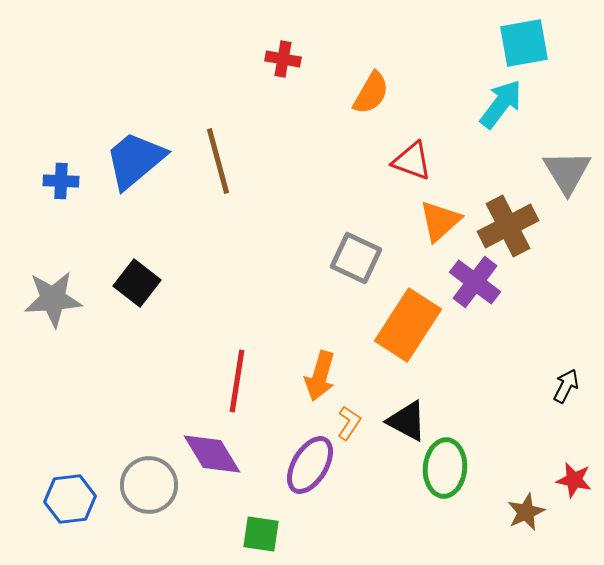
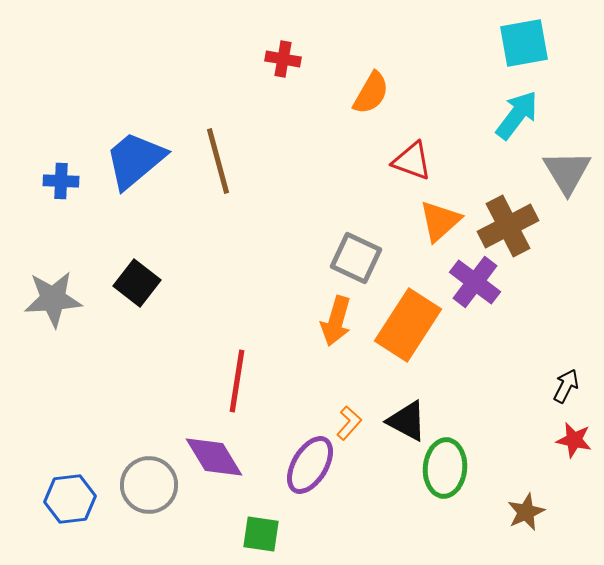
cyan arrow: moved 16 px right, 11 px down
orange arrow: moved 16 px right, 55 px up
orange L-shape: rotated 8 degrees clockwise
purple diamond: moved 2 px right, 3 px down
red star: moved 40 px up
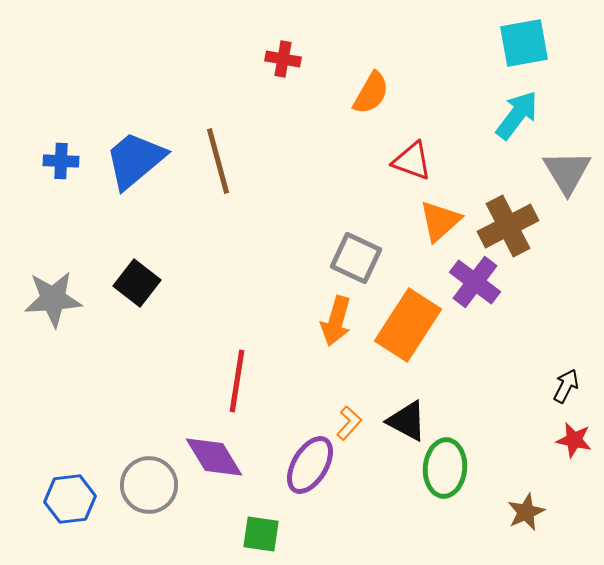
blue cross: moved 20 px up
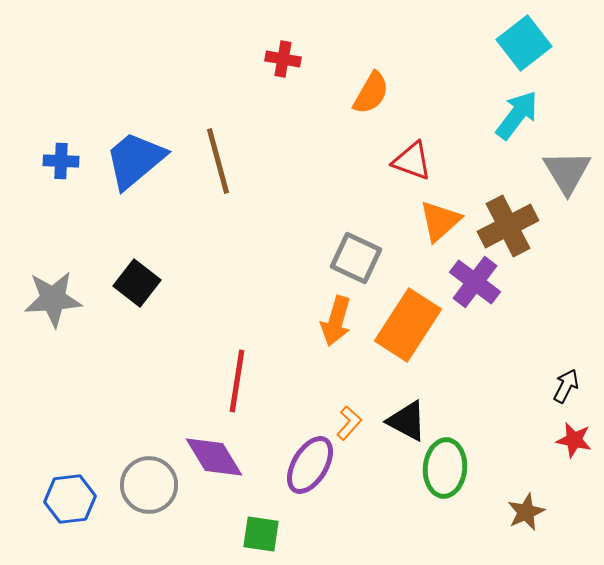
cyan square: rotated 28 degrees counterclockwise
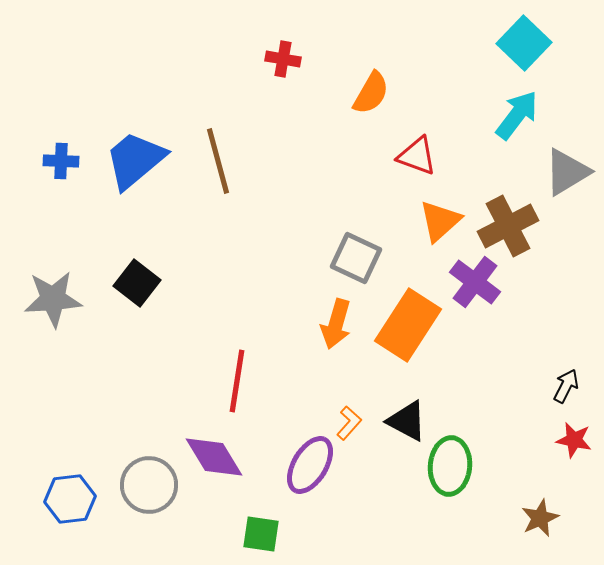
cyan square: rotated 8 degrees counterclockwise
red triangle: moved 5 px right, 5 px up
gray triangle: rotated 30 degrees clockwise
orange arrow: moved 3 px down
green ellipse: moved 5 px right, 2 px up
brown star: moved 14 px right, 6 px down
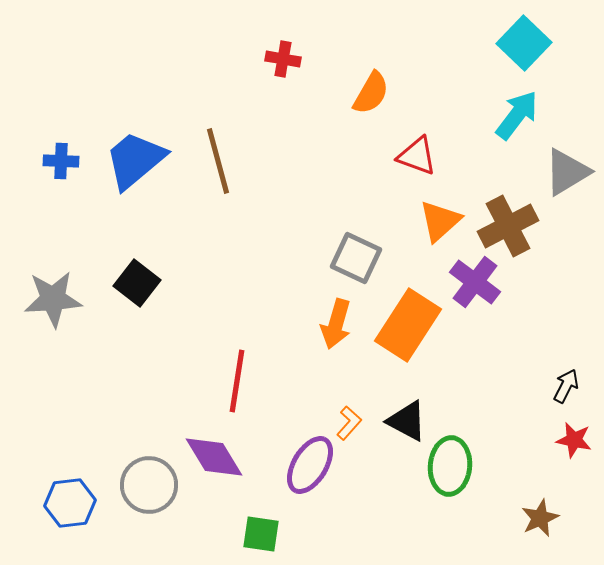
blue hexagon: moved 4 px down
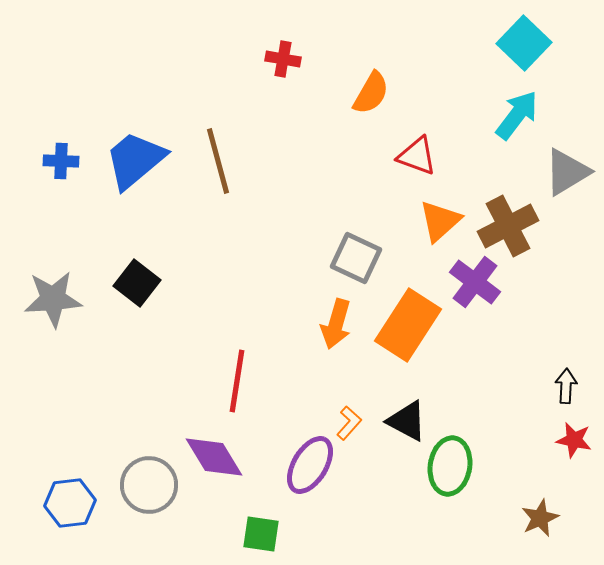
black arrow: rotated 24 degrees counterclockwise
green ellipse: rotated 4 degrees clockwise
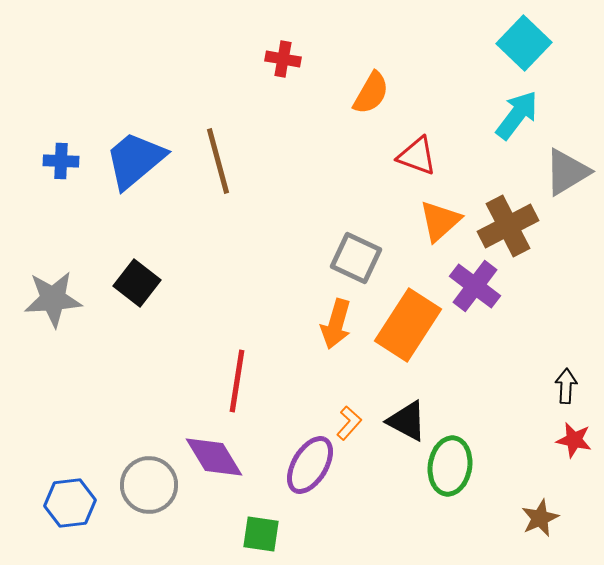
purple cross: moved 4 px down
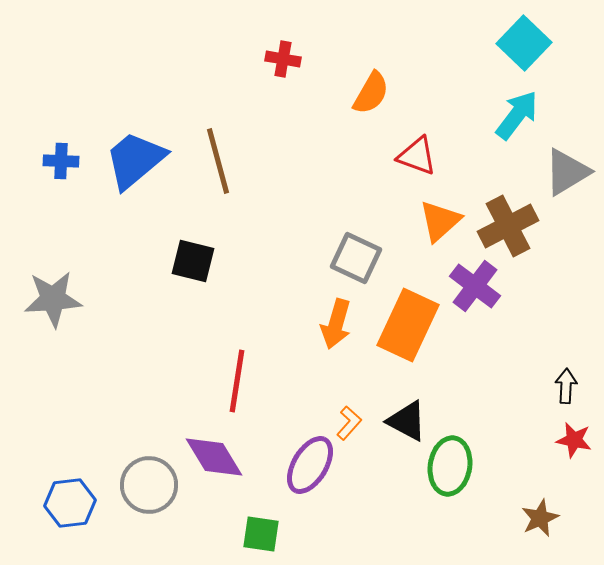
black square: moved 56 px right, 22 px up; rotated 24 degrees counterclockwise
orange rectangle: rotated 8 degrees counterclockwise
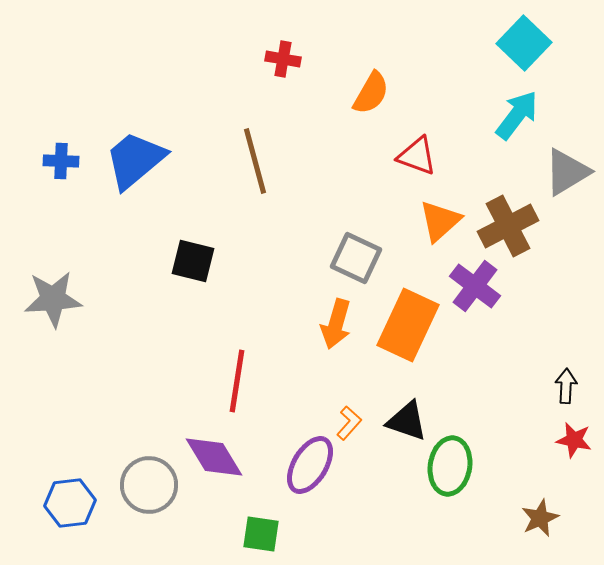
brown line: moved 37 px right
black triangle: rotated 9 degrees counterclockwise
